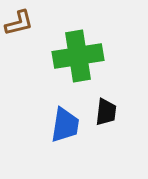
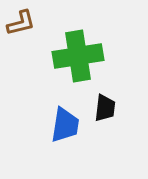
brown L-shape: moved 2 px right
black trapezoid: moved 1 px left, 4 px up
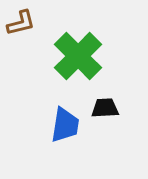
green cross: rotated 36 degrees counterclockwise
black trapezoid: rotated 100 degrees counterclockwise
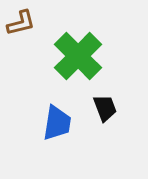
black trapezoid: rotated 72 degrees clockwise
blue trapezoid: moved 8 px left, 2 px up
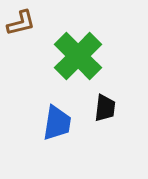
black trapezoid: rotated 28 degrees clockwise
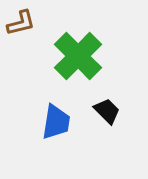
black trapezoid: moved 2 px right, 3 px down; rotated 52 degrees counterclockwise
blue trapezoid: moved 1 px left, 1 px up
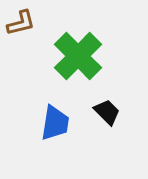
black trapezoid: moved 1 px down
blue trapezoid: moved 1 px left, 1 px down
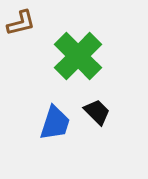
black trapezoid: moved 10 px left
blue trapezoid: rotated 9 degrees clockwise
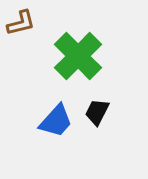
black trapezoid: rotated 108 degrees counterclockwise
blue trapezoid: moved 1 px right, 2 px up; rotated 24 degrees clockwise
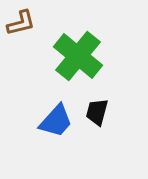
green cross: rotated 6 degrees counterclockwise
black trapezoid: rotated 12 degrees counterclockwise
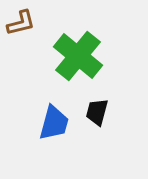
blue trapezoid: moved 2 px left, 2 px down; rotated 27 degrees counterclockwise
